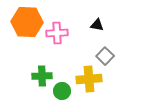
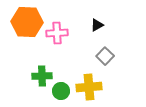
black triangle: rotated 40 degrees counterclockwise
yellow cross: moved 8 px down
green circle: moved 1 px left
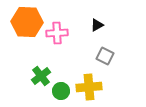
gray square: rotated 18 degrees counterclockwise
green cross: moved 1 px left; rotated 36 degrees counterclockwise
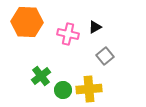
black triangle: moved 2 px left, 2 px down
pink cross: moved 11 px right, 1 px down; rotated 15 degrees clockwise
gray square: rotated 24 degrees clockwise
yellow cross: moved 2 px down
green circle: moved 2 px right, 1 px up
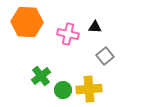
black triangle: rotated 32 degrees clockwise
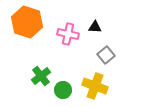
orange hexagon: rotated 16 degrees clockwise
gray square: moved 1 px right, 1 px up
yellow cross: moved 6 px right, 3 px up; rotated 25 degrees clockwise
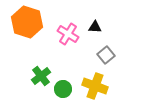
pink cross: rotated 20 degrees clockwise
green circle: moved 1 px up
